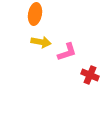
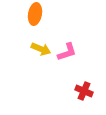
yellow arrow: moved 7 px down; rotated 12 degrees clockwise
red cross: moved 6 px left, 16 px down
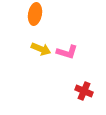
pink L-shape: rotated 35 degrees clockwise
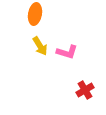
yellow arrow: moved 1 px left, 3 px up; rotated 36 degrees clockwise
red cross: moved 1 px right, 1 px up; rotated 36 degrees clockwise
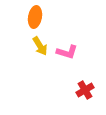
orange ellipse: moved 3 px down
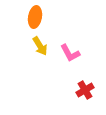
pink L-shape: moved 3 px right, 1 px down; rotated 45 degrees clockwise
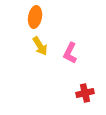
pink L-shape: rotated 55 degrees clockwise
red cross: moved 3 px down; rotated 18 degrees clockwise
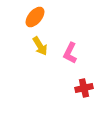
orange ellipse: rotated 30 degrees clockwise
red cross: moved 1 px left, 5 px up
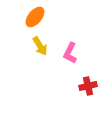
red cross: moved 4 px right, 2 px up
